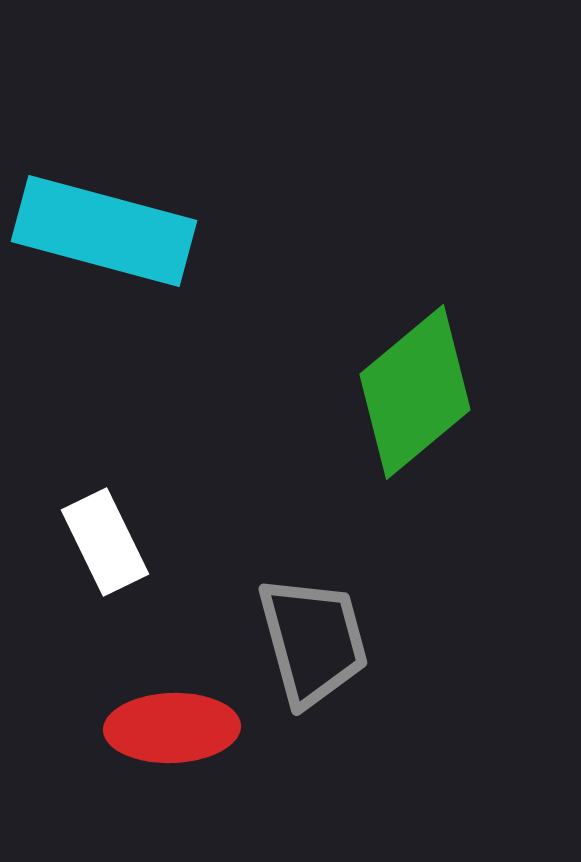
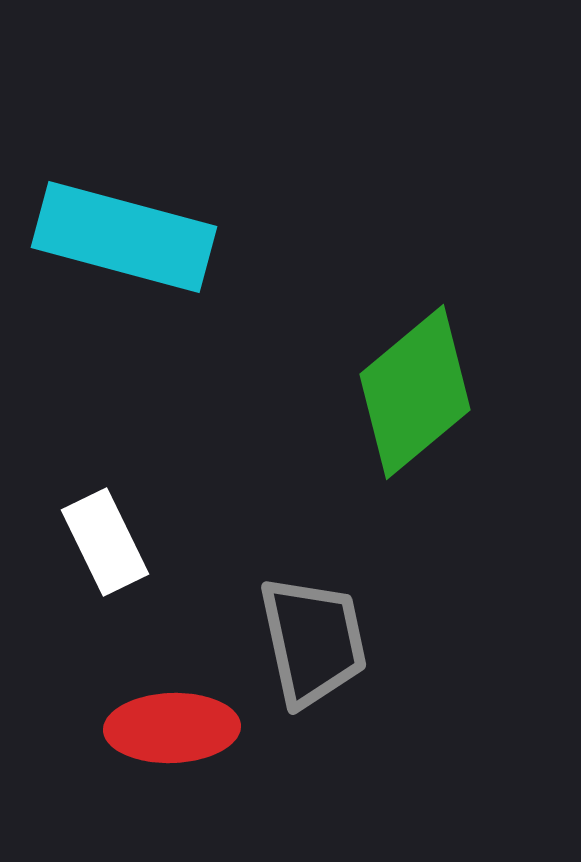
cyan rectangle: moved 20 px right, 6 px down
gray trapezoid: rotated 3 degrees clockwise
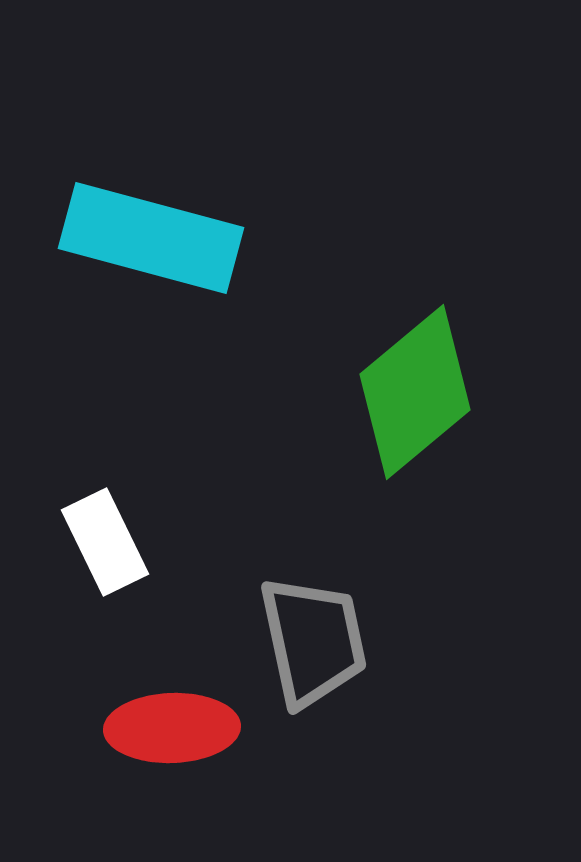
cyan rectangle: moved 27 px right, 1 px down
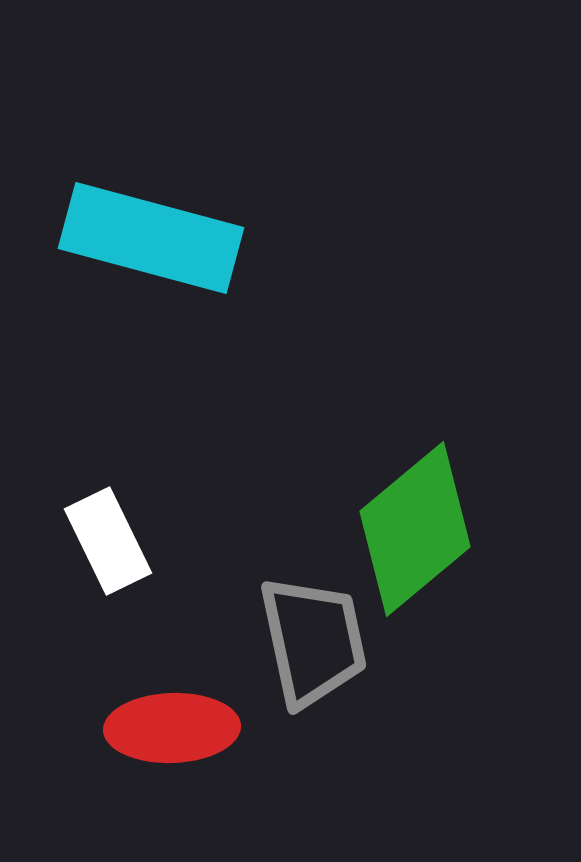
green diamond: moved 137 px down
white rectangle: moved 3 px right, 1 px up
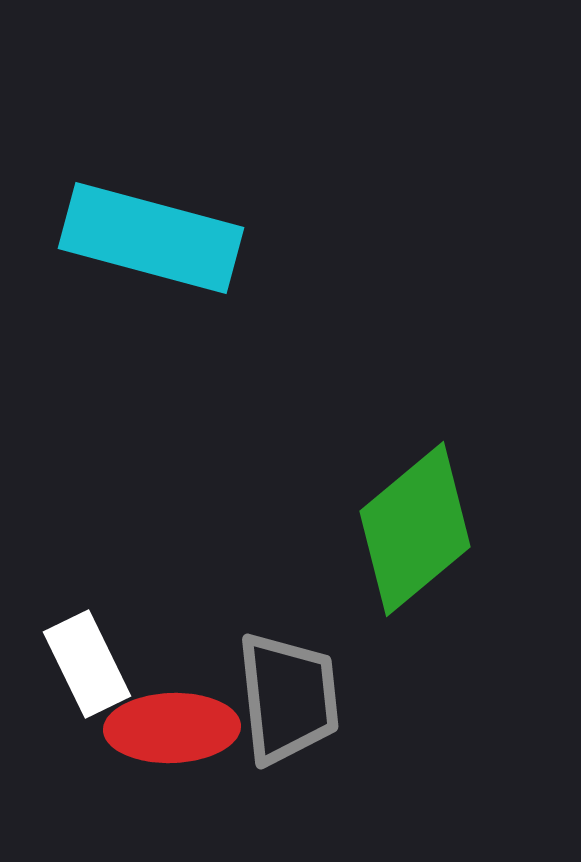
white rectangle: moved 21 px left, 123 px down
gray trapezoid: moved 25 px left, 57 px down; rotated 6 degrees clockwise
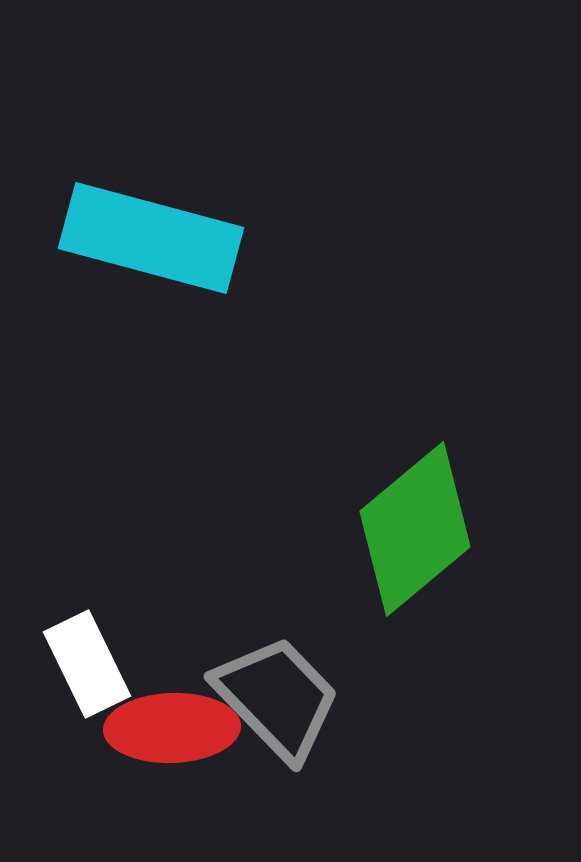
gray trapezoid: moved 11 px left; rotated 38 degrees counterclockwise
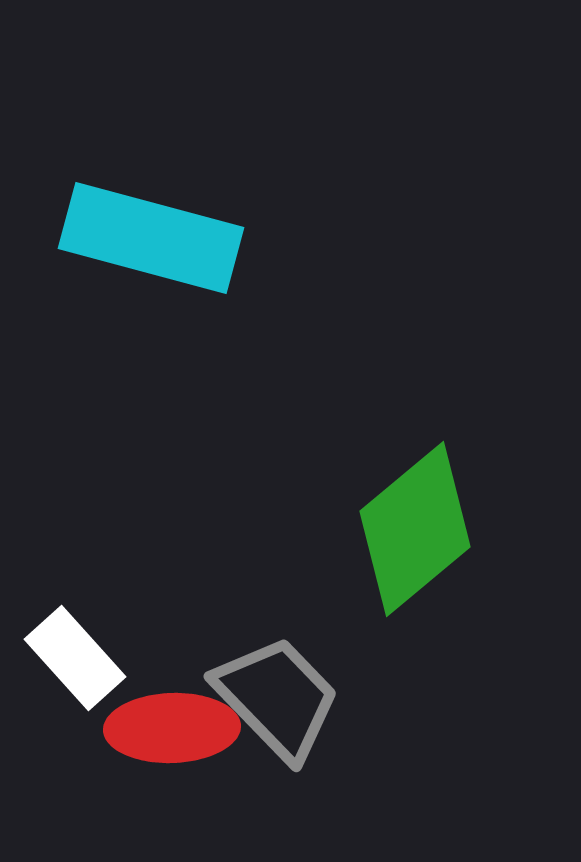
white rectangle: moved 12 px left, 6 px up; rotated 16 degrees counterclockwise
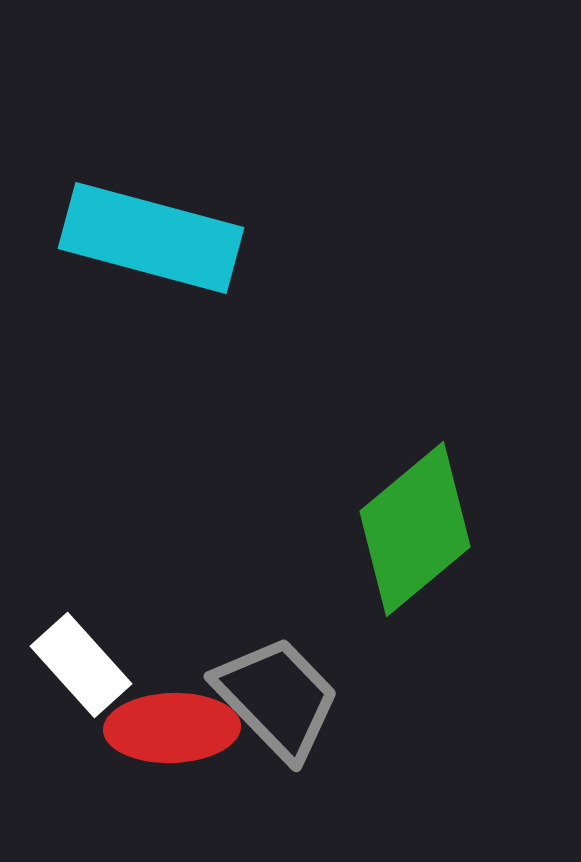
white rectangle: moved 6 px right, 7 px down
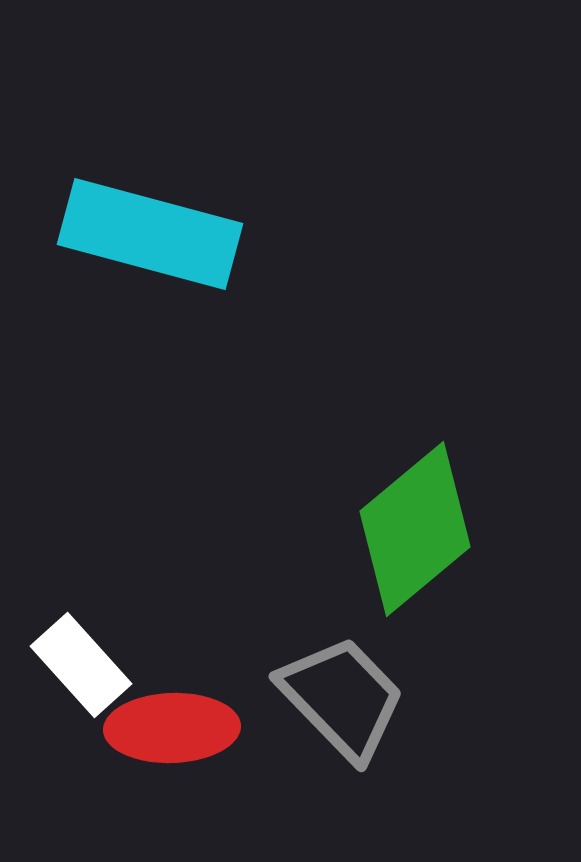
cyan rectangle: moved 1 px left, 4 px up
gray trapezoid: moved 65 px right
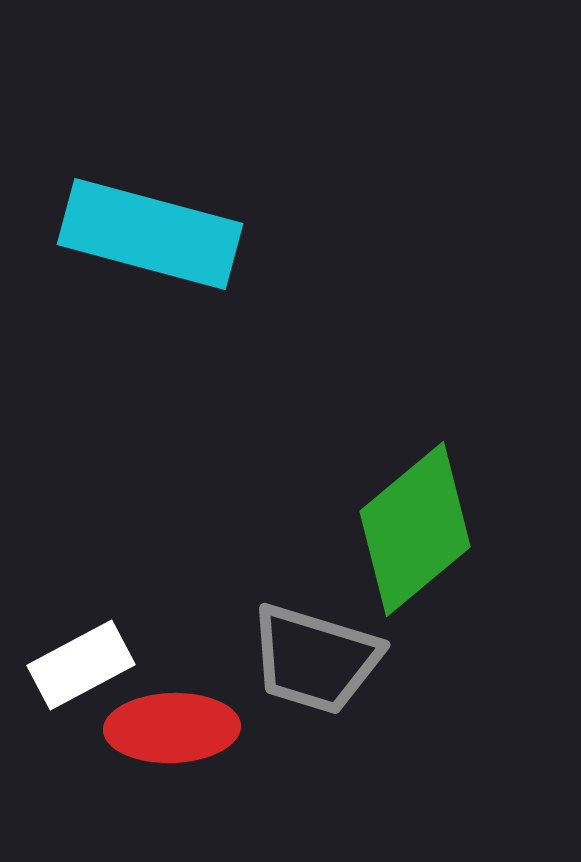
white rectangle: rotated 76 degrees counterclockwise
gray trapezoid: moved 27 px left, 39 px up; rotated 151 degrees clockwise
